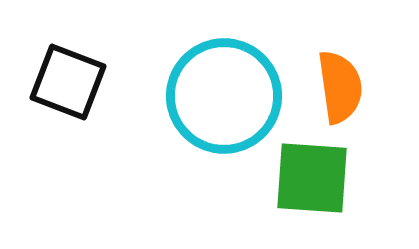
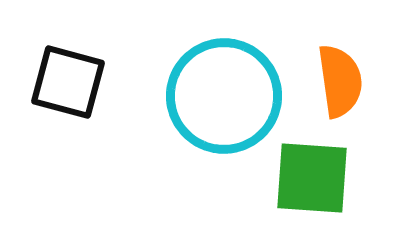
black square: rotated 6 degrees counterclockwise
orange semicircle: moved 6 px up
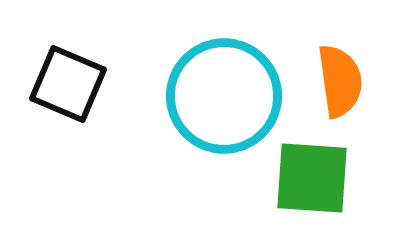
black square: moved 2 px down; rotated 8 degrees clockwise
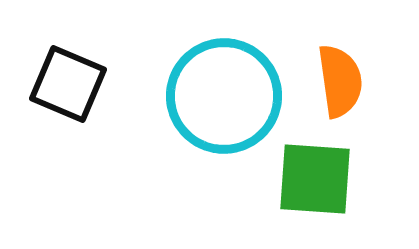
green square: moved 3 px right, 1 px down
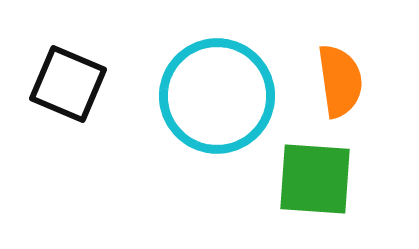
cyan circle: moved 7 px left
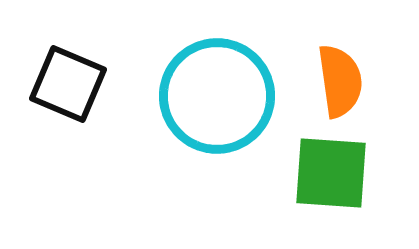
green square: moved 16 px right, 6 px up
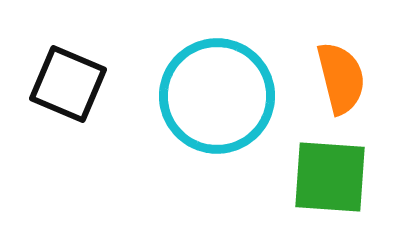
orange semicircle: moved 1 px right, 3 px up; rotated 6 degrees counterclockwise
green square: moved 1 px left, 4 px down
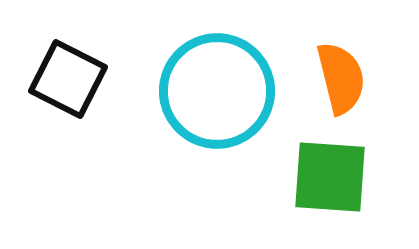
black square: moved 5 px up; rotated 4 degrees clockwise
cyan circle: moved 5 px up
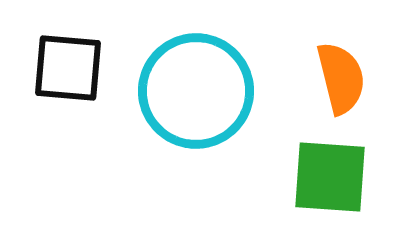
black square: moved 11 px up; rotated 22 degrees counterclockwise
cyan circle: moved 21 px left
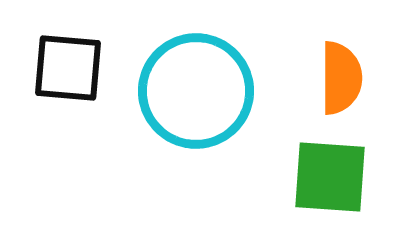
orange semicircle: rotated 14 degrees clockwise
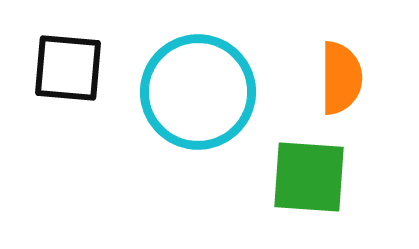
cyan circle: moved 2 px right, 1 px down
green square: moved 21 px left
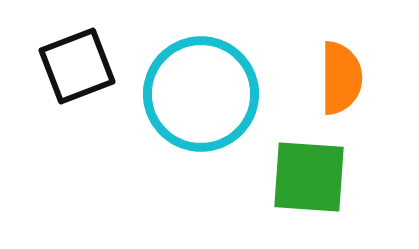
black square: moved 9 px right, 2 px up; rotated 26 degrees counterclockwise
cyan circle: moved 3 px right, 2 px down
